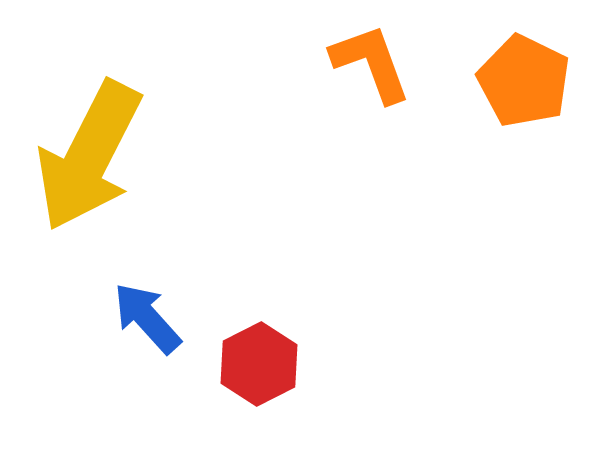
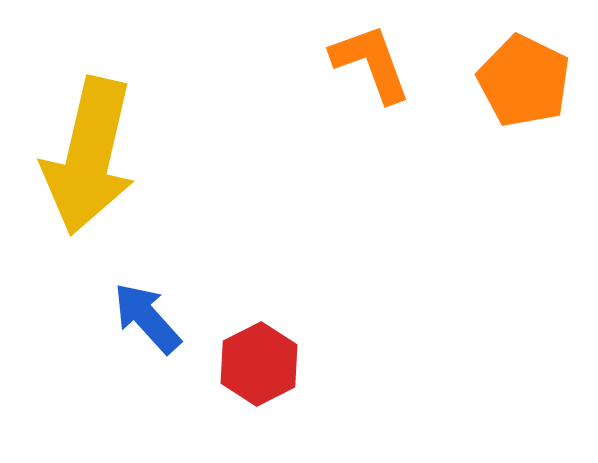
yellow arrow: rotated 14 degrees counterclockwise
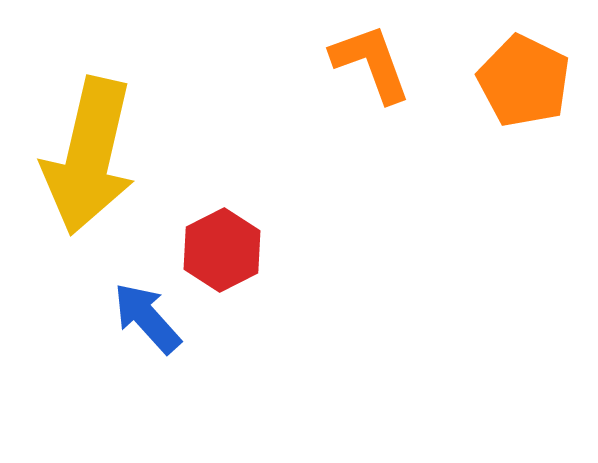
red hexagon: moved 37 px left, 114 px up
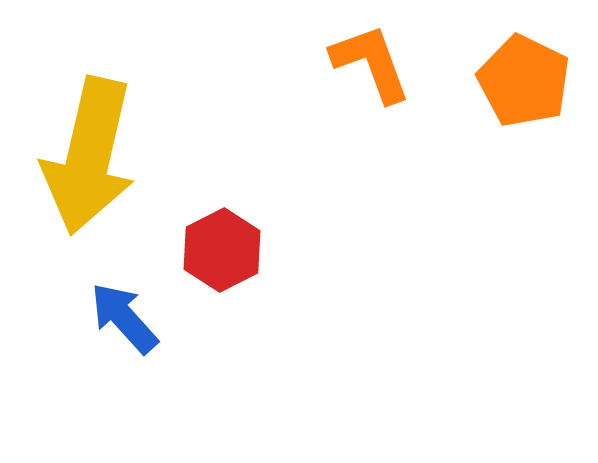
blue arrow: moved 23 px left
